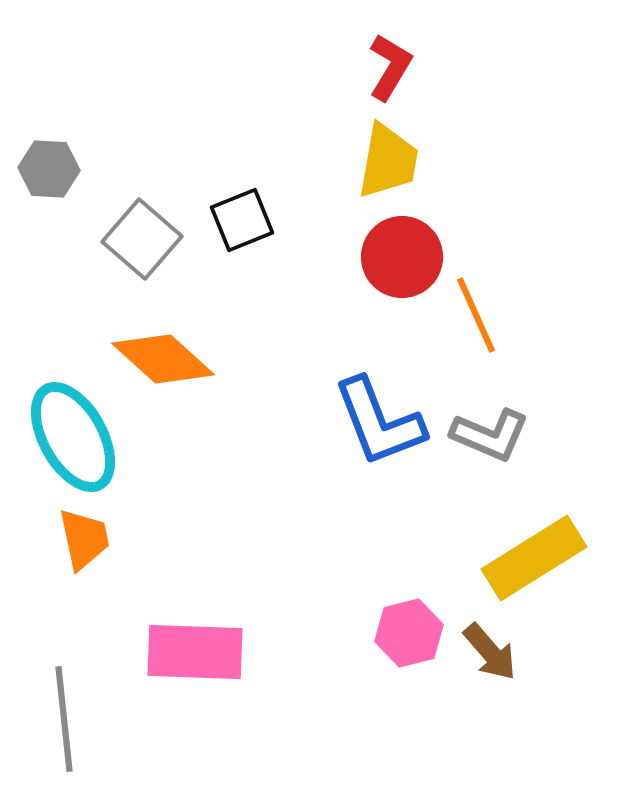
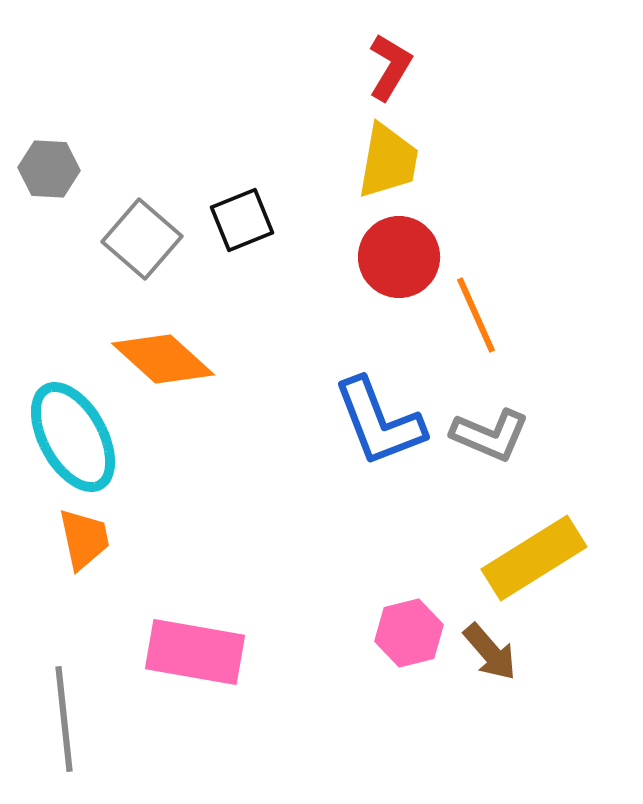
red circle: moved 3 px left
pink rectangle: rotated 8 degrees clockwise
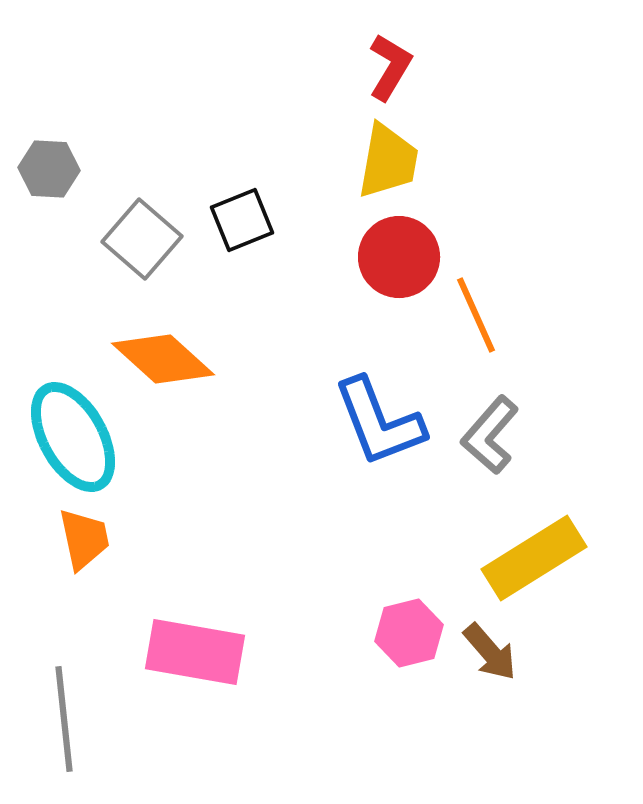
gray L-shape: rotated 108 degrees clockwise
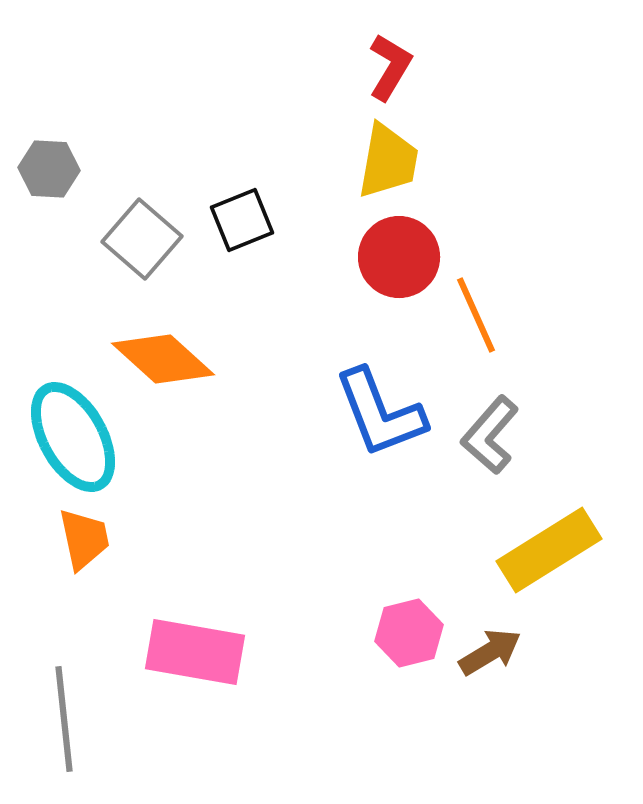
blue L-shape: moved 1 px right, 9 px up
yellow rectangle: moved 15 px right, 8 px up
brown arrow: rotated 80 degrees counterclockwise
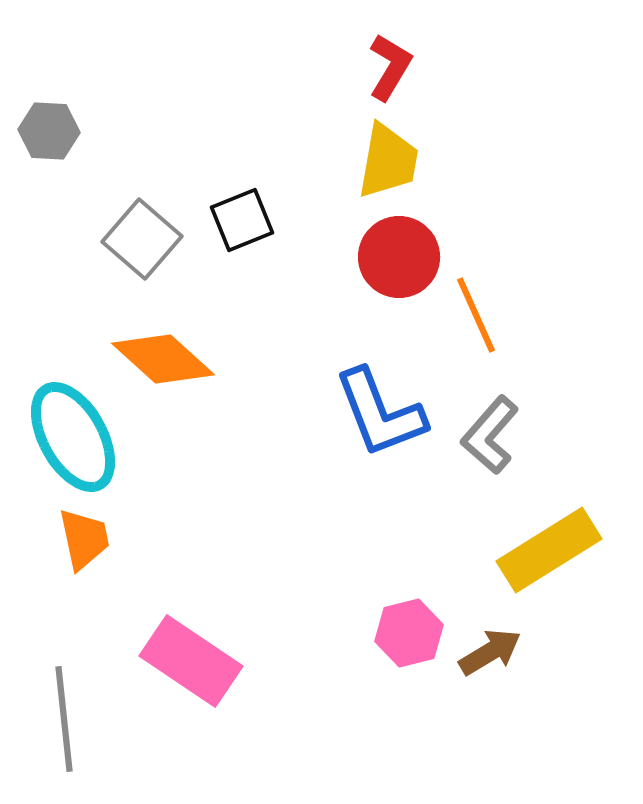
gray hexagon: moved 38 px up
pink rectangle: moved 4 px left, 9 px down; rotated 24 degrees clockwise
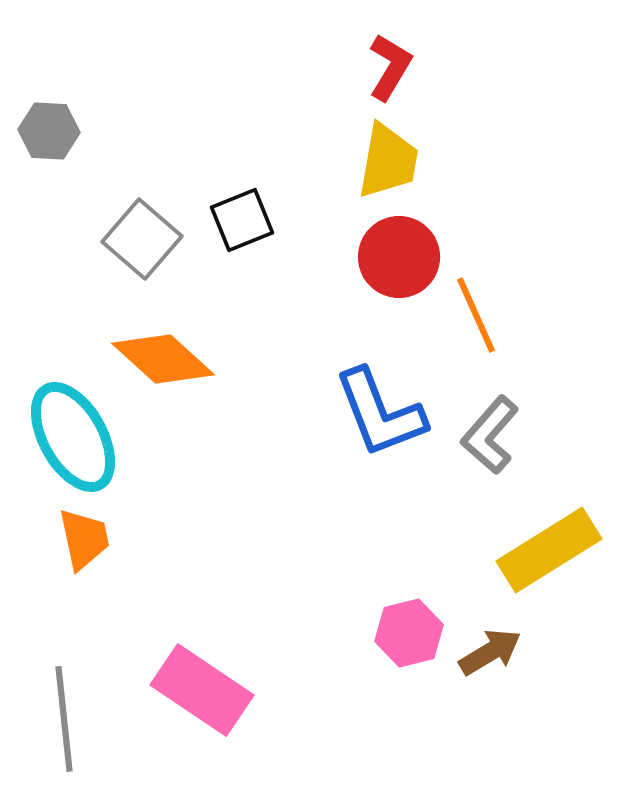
pink rectangle: moved 11 px right, 29 px down
